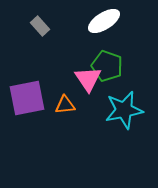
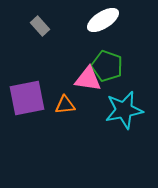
white ellipse: moved 1 px left, 1 px up
pink triangle: rotated 48 degrees counterclockwise
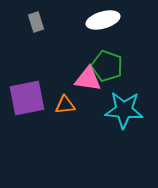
white ellipse: rotated 16 degrees clockwise
gray rectangle: moved 4 px left, 4 px up; rotated 24 degrees clockwise
cyan star: rotated 15 degrees clockwise
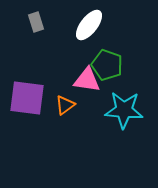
white ellipse: moved 14 px left, 5 px down; rotated 36 degrees counterclockwise
green pentagon: moved 1 px up
pink triangle: moved 1 px left, 1 px down
purple square: rotated 18 degrees clockwise
orange triangle: rotated 30 degrees counterclockwise
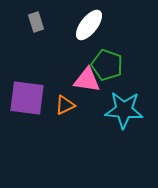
orange triangle: rotated 10 degrees clockwise
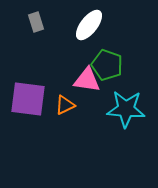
purple square: moved 1 px right, 1 px down
cyan star: moved 2 px right, 1 px up
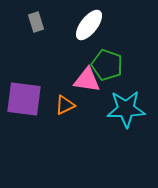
purple square: moved 4 px left
cyan star: rotated 6 degrees counterclockwise
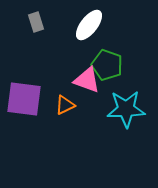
pink triangle: rotated 12 degrees clockwise
